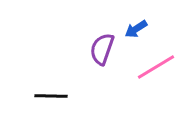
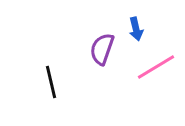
blue arrow: rotated 70 degrees counterclockwise
black line: moved 14 px up; rotated 76 degrees clockwise
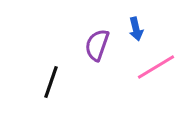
purple semicircle: moved 5 px left, 4 px up
black line: rotated 32 degrees clockwise
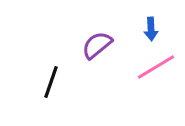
blue arrow: moved 15 px right; rotated 10 degrees clockwise
purple semicircle: rotated 32 degrees clockwise
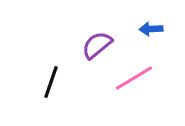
blue arrow: rotated 90 degrees clockwise
pink line: moved 22 px left, 11 px down
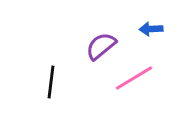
purple semicircle: moved 4 px right, 1 px down
black line: rotated 12 degrees counterclockwise
